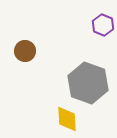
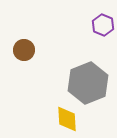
brown circle: moved 1 px left, 1 px up
gray hexagon: rotated 18 degrees clockwise
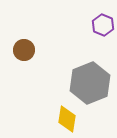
gray hexagon: moved 2 px right
yellow diamond: rotated 12 degrees clockwise
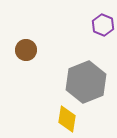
brown circle: moved 2 px right
gray hexagon: moved 4 px left, 1 px up
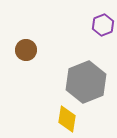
purple hexagon: rotated 15 degrees clockwise
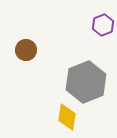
yellow diamond: moved 2 px up
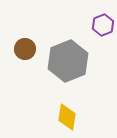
brown circle: moved 1 px left, 1 px up
gray hexagon: moved 18 px left, 21 px up
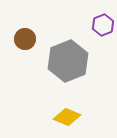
brown circle: moved 10 px up
yellow diamond: rotated 76 degrees counterclockwise
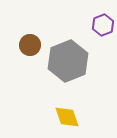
brown circle: moved 5 px right, 6 px down
yellow diamond: rotated 48 degrees clockwise
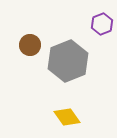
purple hexagon: moved 1 px left, 1 px up
yellow diamond: rotated 16 degrees counterclockwise
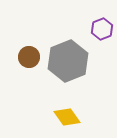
purple hexagon: moved 5 px down
brown circle: moved 1 px left, 12 px down
